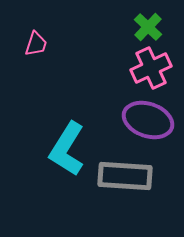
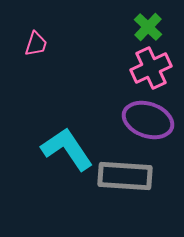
cyan L-shape: rotated 114 degrees clockwise
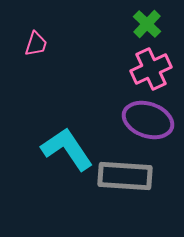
green cross: moved 1 px left, 3 px up
pink cross: moved 1 px down
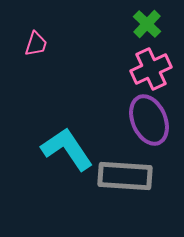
purple ellipse: moved 1 px right; rotated 48 degrees clockwise
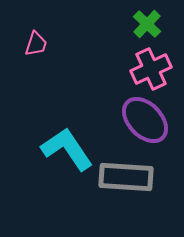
purple ellipse: moved 4 px left; rotated 21 degrees counterclockwise
gray rectangle: moved 1 px right, 1 px down
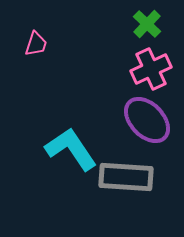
purple ellipse: moved 2 px right
cyan L-shape: moved 4 px right
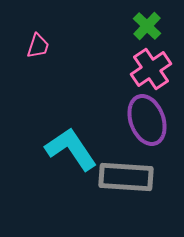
green cross: moved 2 px down
pink trapezoid: moved 2 px right, 2 px down
pink cross: rotated 9 degrees counterclockwise
purple ellipse: rotated 24 degrees clockwise
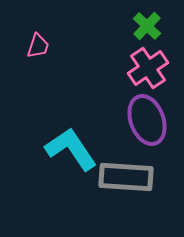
pink cross: moved 3 px left, 1 px up
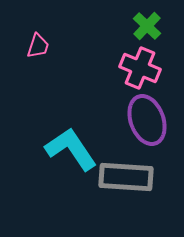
pink cross: moved 8 px left; rotated 33 degrees counterclockwise
